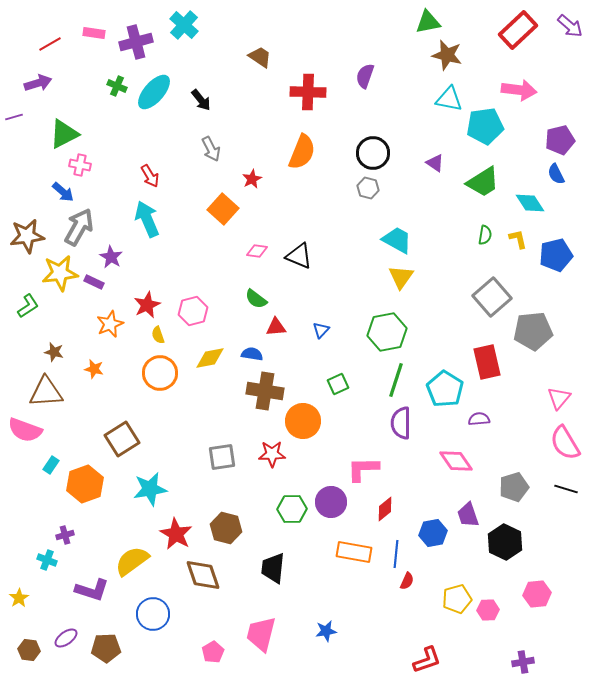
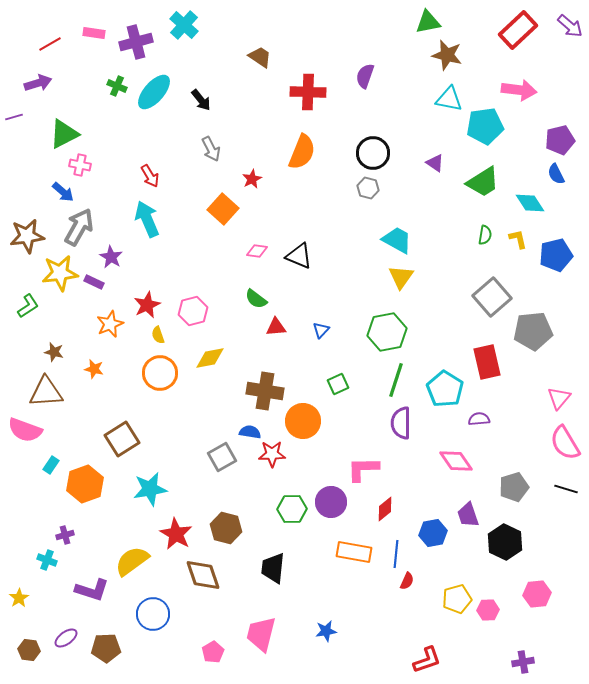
blue semicircle at (252, 354): moved 2 px left, 78 px down
gray square at (222, 457): rotated 20 degrees counterclockwise
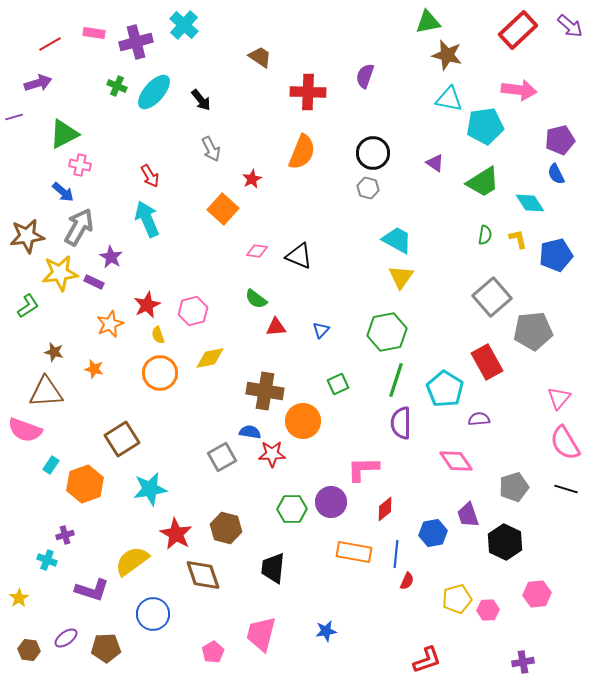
red rectangle at (487, 362): rotated 16 degrees counterclockwise
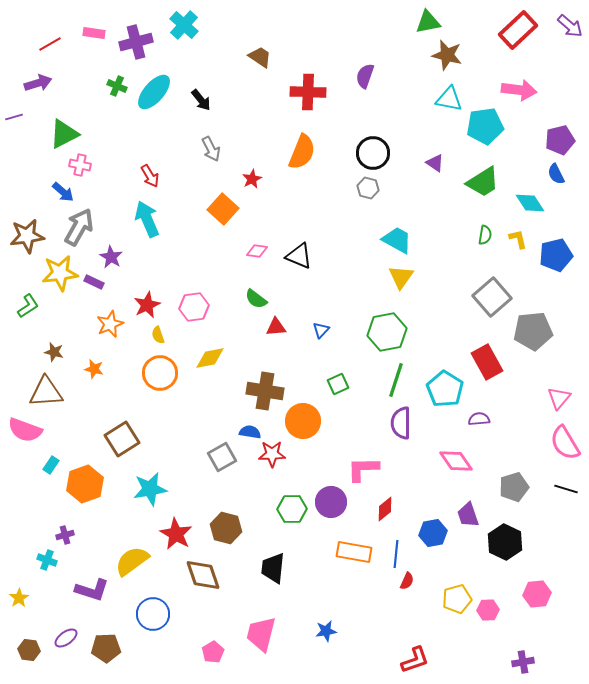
pink hexagon at (193, 311): moved 1 px right, 4 px up; rotated 8 degrees clockwise
red L-shape at (427, 660): moved 12 px left
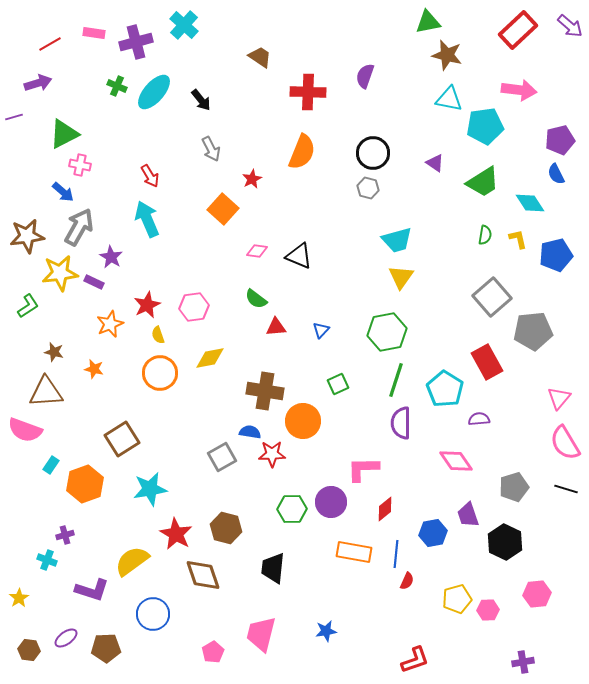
cyan trapezoid at (397, 240): rotated 136 degrees clockwise
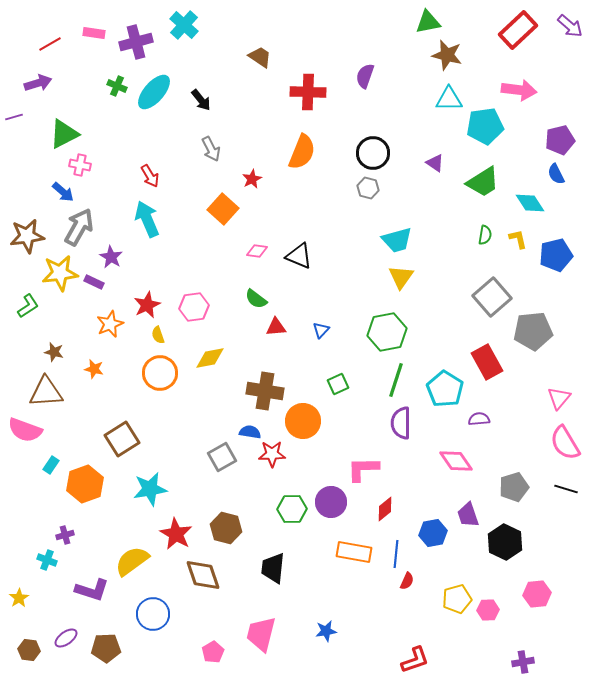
cyan triangle at (449, 99): rotated 12 degrees counterclockwise
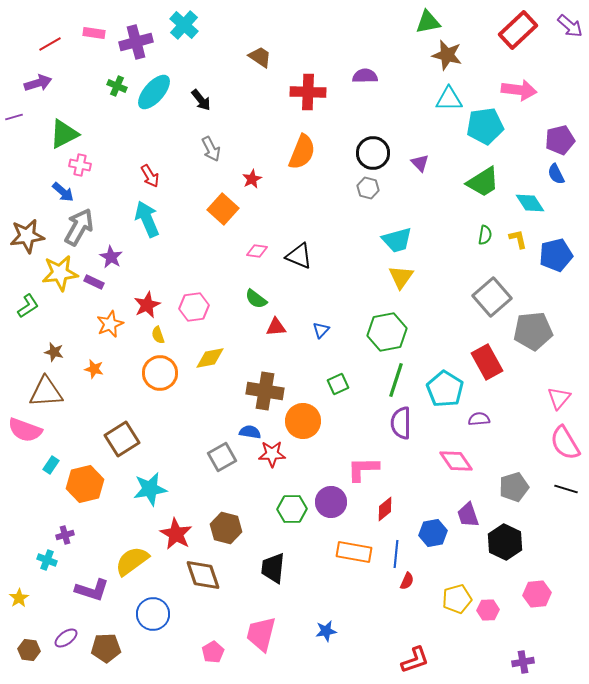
purple semicircle at (365, 76): rotated 70 degrees clockwise
purple triangle at (435, 163): moved 15 px left; rotated 12 degrees clockwise
orange hexagon at (85, 484): rotated 6 degrees clockwise
